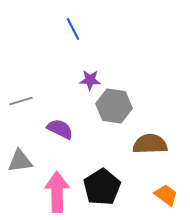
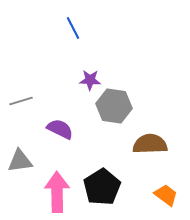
blue line: moved 1 px up
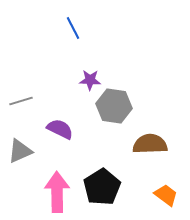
gray triangle: moved 10 px up; rotated 16 degrees counterclockwise
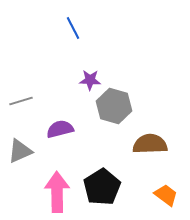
gray hexagon: rotated 8 degrees clockwise
purple semicircle: rotated 40 degrees counterclockwise
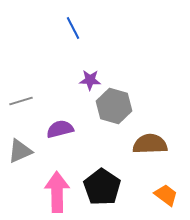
black pentagon: rotated 6 degrees counterclockwise
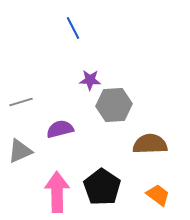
gray line: moved 1 px down
gray hexagon: moved 1 px up; rotated 20 degrees counterclockwise
orange trapezoid: moved 8 px left
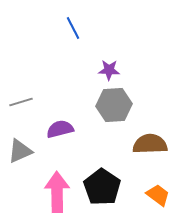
purple star: moved 19 px right, 10 px up
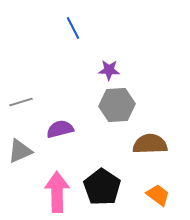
gray hexagon: moved 3 px right
